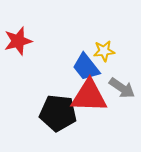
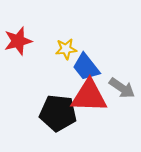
yellow star: moved 38 px left, 2 px up
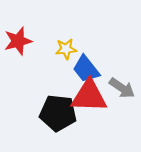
blue trapezoid: moved 2 px down
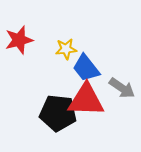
red star: moved 1 px right, 1 px up
blue trapezoid: moved 1 px up
red triangle: moved 3 px left, 4 px down
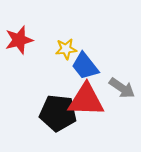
blue trapezoid: moved 1 px left, 2 px up
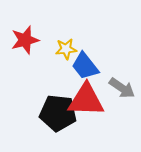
red star: moved 6 px right
